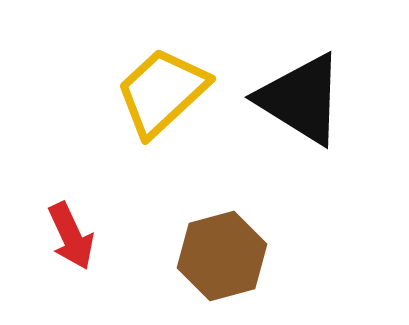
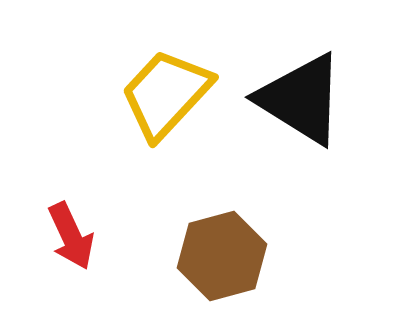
yellow trapezoid: moved 4 px right, 2 px down; rotated 4 degrees counterclockwise
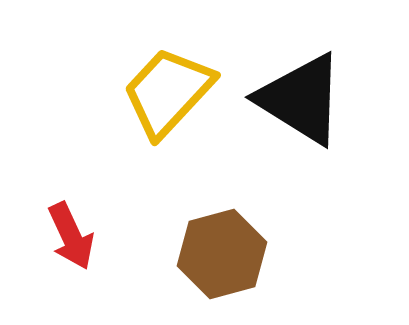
yellow trapezoid: moved 2 px right, 2 px up
brown hexagon: moved 2 px up
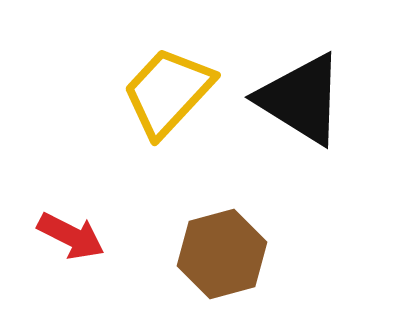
red arrow: rotated 38 degrees counterclockwise
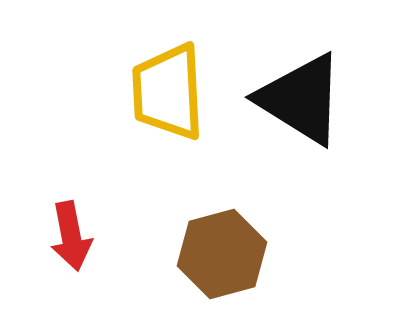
yellow trapezoid: rotated 46 degrees counterclockwise
red arrow: rotated 52 degrees clockwise
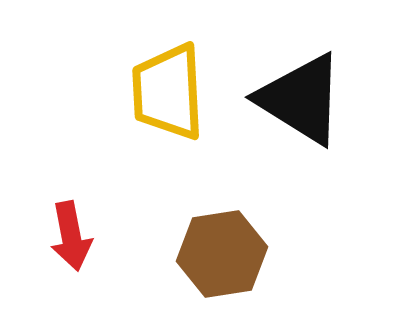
brown hexagon: rotated 6 degrees clockwise
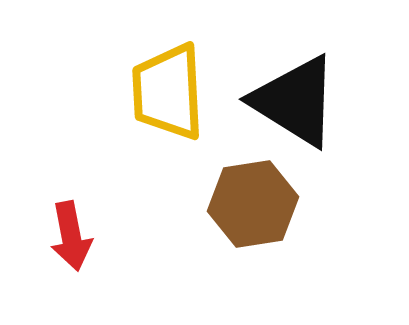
black triangle: moved 6 px left, 2 px down
brown hexagon: moved 31 px right, 50 px up
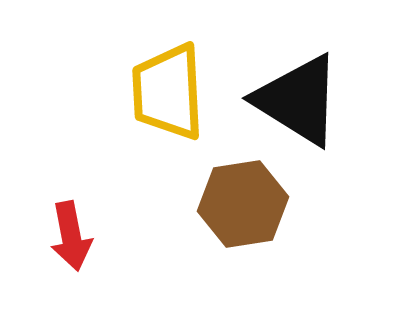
black triangle: moved 3 px right, 1 px up
brown hexagon: moved 10 px left
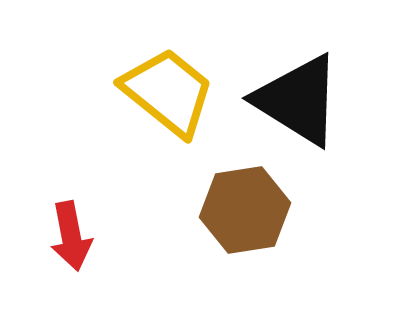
yellow trapezoid: rotated 132 degrees clockwise
brown hexagon: moved 2 px right, 6 px down
